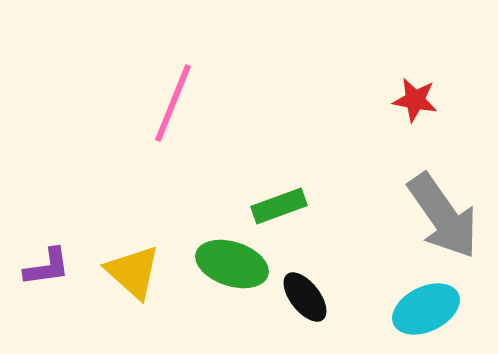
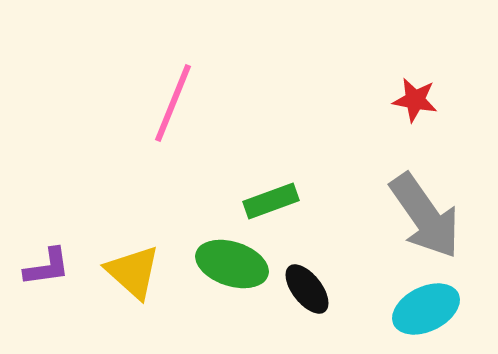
green rectangle: moved 8 px left, 5 px up
gray arrow: moved 18 px left
black ellipse: moved 2 px right, 8 px up
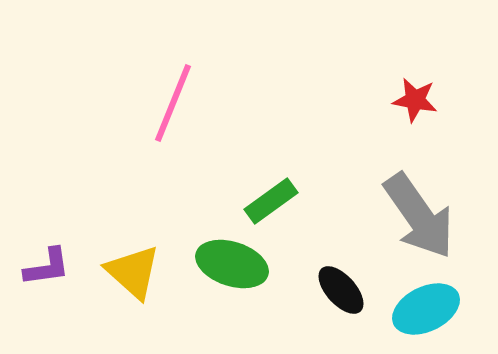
green rectangle: rotated 16 degrees counterclockwise
gray arrow: moved 6 px left
black ellipse: moved 34 px right, 1 px down; rotated 4 degrees counterclockwise
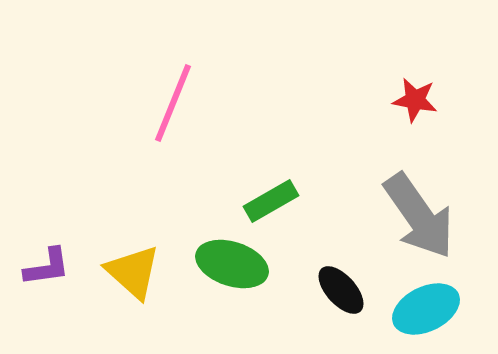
green rectangle: rotated 6 degrees clockwise
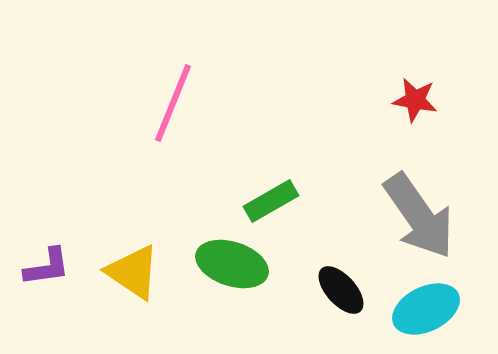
yellow triangle: rotated 8 degrees counterclockwise
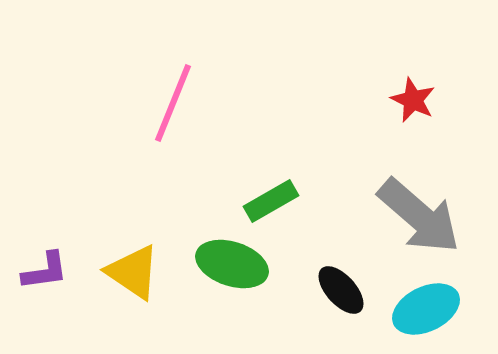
red star: moved 2 px left; rotated 15 degrees clockwise
gray arrow: rotated 14 degrees counterclockwise
purple L-shape: moved 2 px left, 4 px down
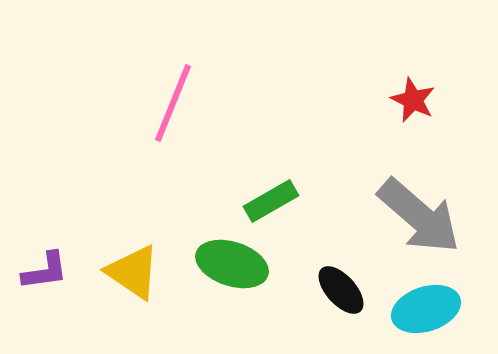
cyan ellipse: rotated 8 degrees clockwise
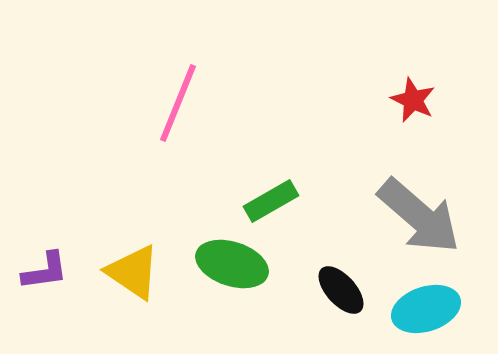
pink line: moved 5 px right
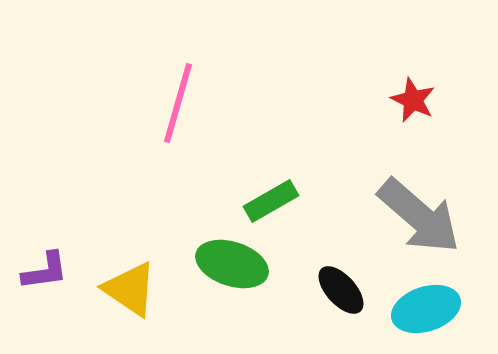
pink line: rotated 6 degrees counterclockwise
yellow triangle: moved 3 px left, 17 px down
